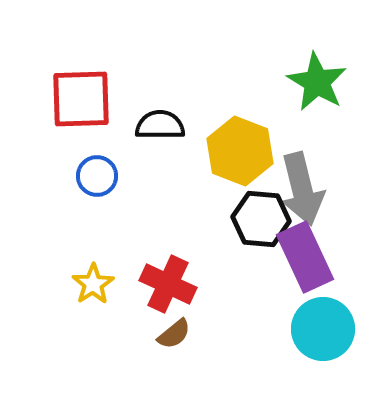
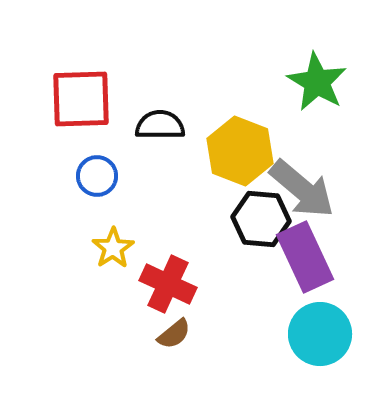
gray arrow: rotated 36 degrees counterclockwise
yellow star: moved 20 px right, 36 px up
cyan circle: moved 3 px left, 5 px down
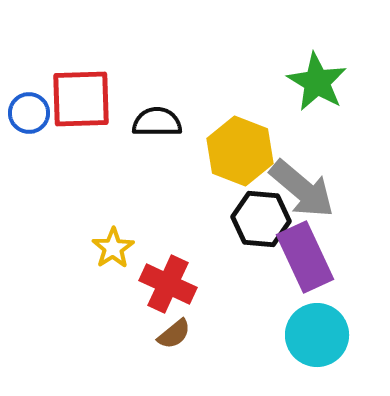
black semicircle: moved 3 px left, 3 px up
blue circle: moved 68 px left, 63 px up
cyan circle: moved 3 px left, 1 px down
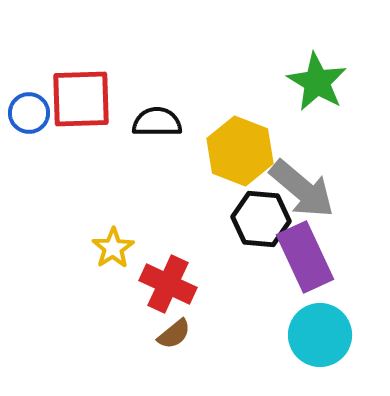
cyan circle: moved 3 px right
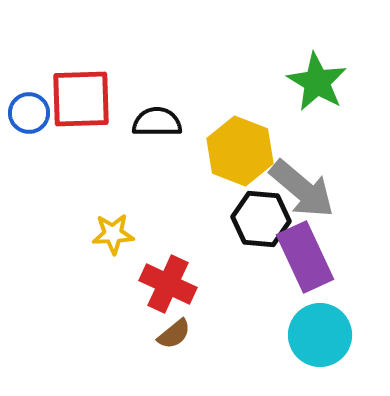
yellow star: moved 14 px up; rotated 30 degrees clockwise
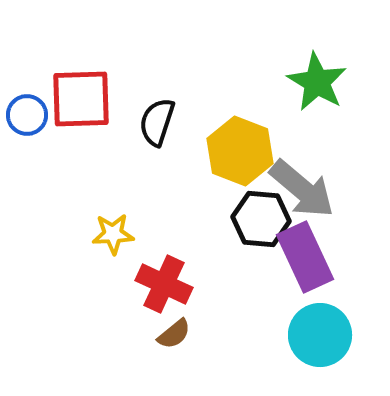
blue circle: moved 2 px left, 2 px down
black semicircle: rotated 72 degrees counterclockwise
red cross: moved 4 px left
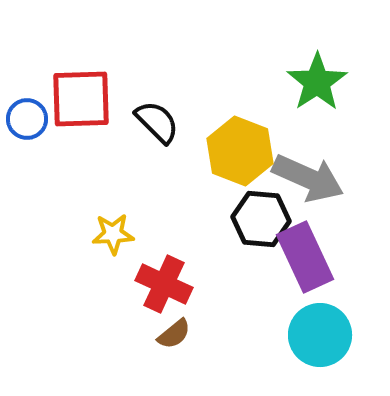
green star: rotated 8 degrees clockwise
blue circle: moved 4 px down
black semicircle: rotated 117 degrees clockwise
gray arrow: moved 6 px right, 11 px up; rotated 16 degrees counterclockwise
